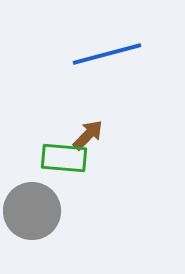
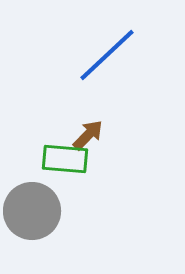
blue line: moved 1 px down; rotated 28 degrees counterclockwise
green rectangle: moved 1 px right, 1 px down
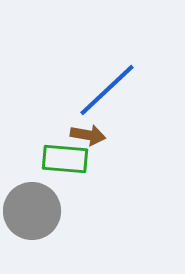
blue line: moved 35 px down
brown arrow: rotated 56 degrees clockwise
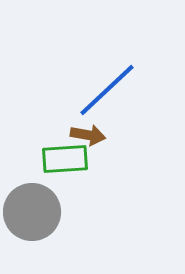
green rectangle: rotated 9 degrees counterclockwise
gray circle: moved 1 px down
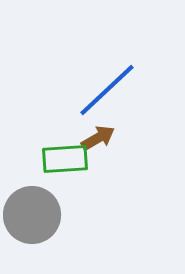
brown arrow: moved 10 px right, 3 px down; rotated 40 degrees counterclockwise
gray circle: moved 3 px down
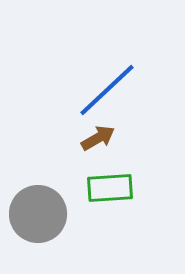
green rectangle: moved 45 px right, 29 px down
gray circle: moved 6 px right, 1 px up
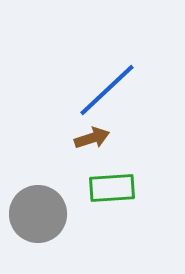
brown arrow: moved 6 px left; rotated 12 degrees clockwise
green rectangle: moved 2 px right
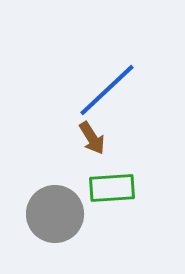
brown arrow: rotated 76 degrees clockwise
gray circle: moved 17 px right
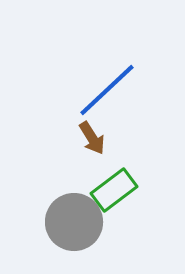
green rectangle: moved 2 px right, 2 px down; rotated 33 degrees counterclockwise
gray circle: moved 19 px right, 8 px down
